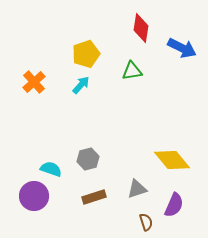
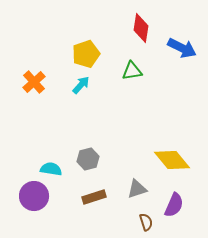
cyan semicircle: rotated 10 degrees counterclockwise
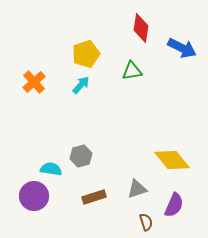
gray hexagon: moved 7 px left, 3 px up
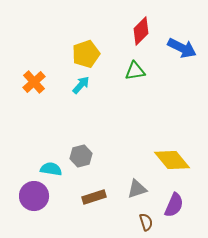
red diamond: moved 3 px down; rotated 36 degrees clockwise
green triangle: moved 3 px right
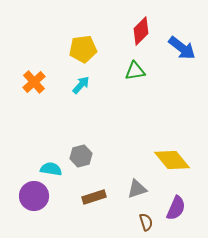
blue arrow: rotated 12 degrees clockwise
yellow pentagon: moved 3 px left, 5 px up; rotated 12 degrees clockwise
purple semicircle: moved 2 px right, 3 px down
